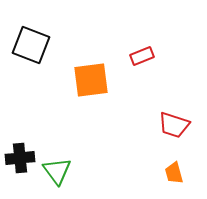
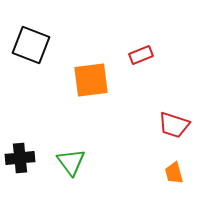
red rectangle: moved 1 px left, 1 px up
green triangle: moved 14 px right, 9 px up
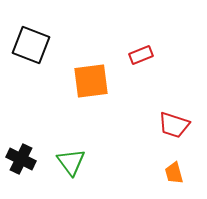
orange square: moved 1 px down
black cross: moved 1 px right, 1 px down; rotated 32 degrees clockwise
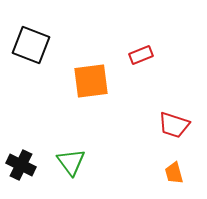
black cross: moved 6 px down
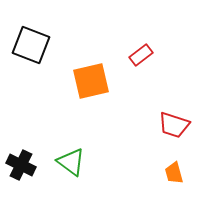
red rectangle: rotated 15 degrees counterclockwise
orange square: rotated 6 degrees counterclockwise
green triangle: rotated 16 degrees counterclockwise
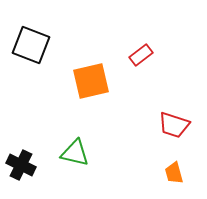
green triangle: moved 4 px right, 9 px up; rotated 24 degrees counterclockwise
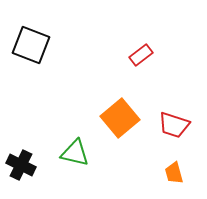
orange square: moved 29 px right, 37 px down; rotated 27 degrees counterclockwise
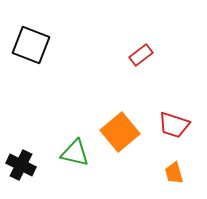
orange square: moved 14 px down
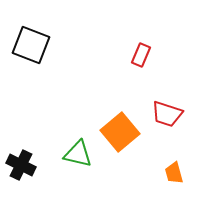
red rectangle: rotated 30 degrees counterclockwise
red trapezoid: moved 7 px left, 11 px up
green triangle: moved 3 px right, 1 px down
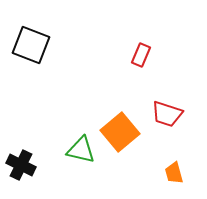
green triangle: moved 3 px right, 4 px up
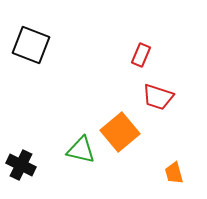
red trapezoid: moved 9 px left, 17 px up
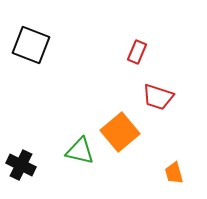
red rectangle: moved 4 px left, 3 px up
green triangle: moved 1 px left, 1 px down
